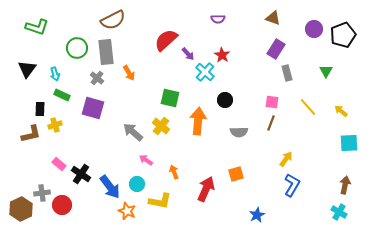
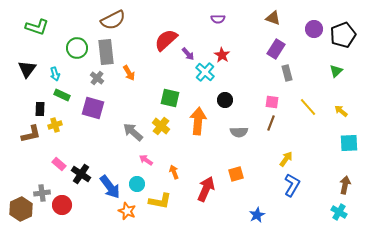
green triangle at (326, 71): moved 10 px right; rotated 16 degrees clockwise
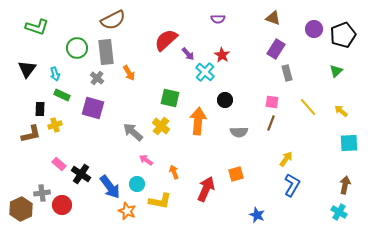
blue star at (257, 215): rotated 21 degrees counterclockwise
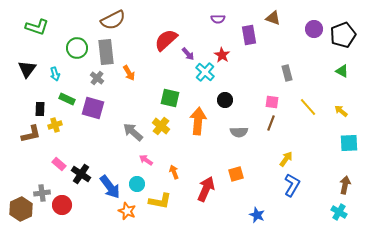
purple rectangle at (276, 49): moved 27 px left, 14 px up; rotated 42 degrees counterclockwise
green triangle at (336, 71): moved 6 px right; rotated 48 degrees counterclockwise
green rectangle at (62, 95): moved 5 px right, 4 px down
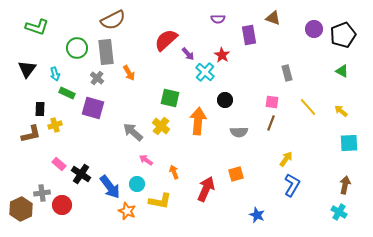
green rectangle at (67, 99): moved 6 px up
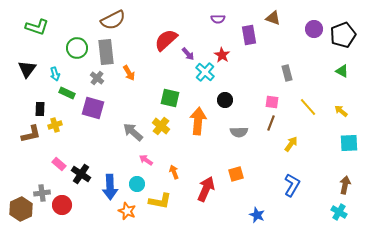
yellow arrow at (286, 159): moved 5 px right, 15 px up
blue arrow at (110, 187): rotated 35 degrees clockwise
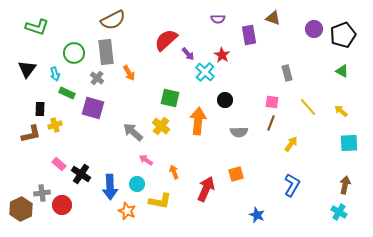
green circle at (77, 48): moved 3 px left, 5 px down
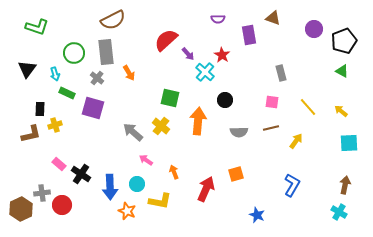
black pentagon at (343, 35): moved 1 px right, 6 px down
gray rectangle at (287, 73): moved 6 px left
brown line at (271, 123): moved 5 px down; rotated 56 degrees clockwise
yellow arrow at (291, 144): moved 5 px right, 3 px up
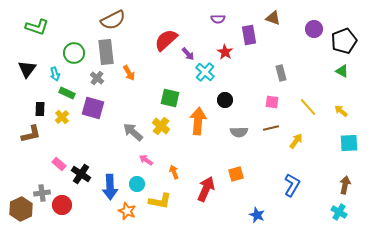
red star at (222, 55): moved 3 px right, 3 px up
yellow cross at (55, 125): moved 7 px right, 8 px up; rotated 24 degrees counterclockwise
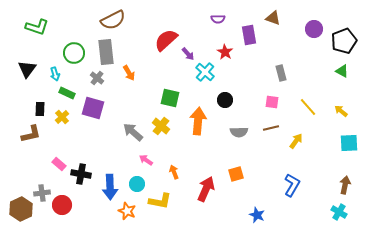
black cross at (81, 174): rotated 24 degrees counterclockwise
